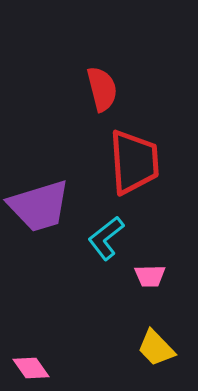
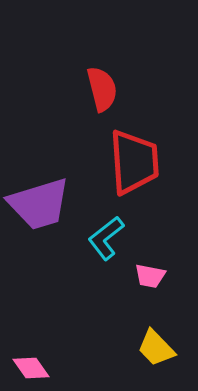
purple trapezoid: moved 2 px up
pink trapezoid: rotated 12 degrees clockwise
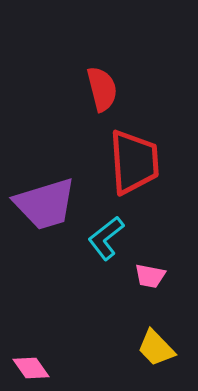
purple trapezoid: moved 6 px right
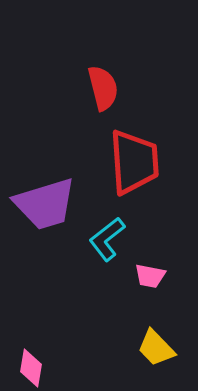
red semicircle: moved 1 px right, 1 px up
cyan L-shape: moved 1 px right, 1 px down
pink diamond: rotated 45 degrees clockwise
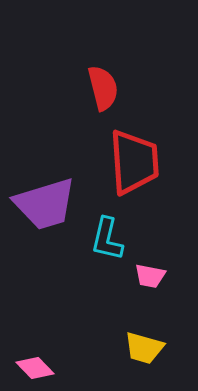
cyan L-shape: rotated 39 degrees counterclockwise
yellow trapezoid: moved 12 px left; rotated 30 degrees counterclockwise
pink diamond: moved 4 px right; rotated 54 degrees counterclockwise
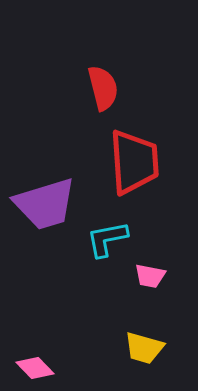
cyan L-shape: rotated 66 degrees clockwise
